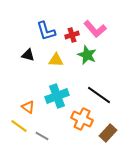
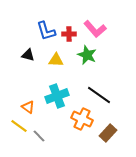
red cross: moved 3 px left, 1 px up; rotated 16 degrees clockwise
gray line: moved 3 px left; rotated 16 degrees clockwise
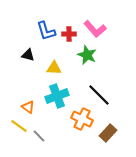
yellow triangle: moved 2 px left, 8 px down
black line: rotated 10 degrees clockwise
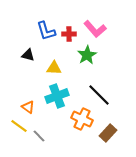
green star: rotated 18 degrees clockwise
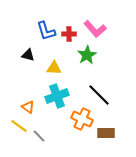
brown rectangle: moved 2 px left; rotated 48 degrees clockwise
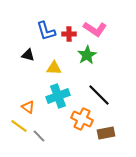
pink L-shape: rotated 15 degrees counterclockwise
cyan cross: moved 1 px right
brown rectangle: rotated 12 degrees counterclockwise
